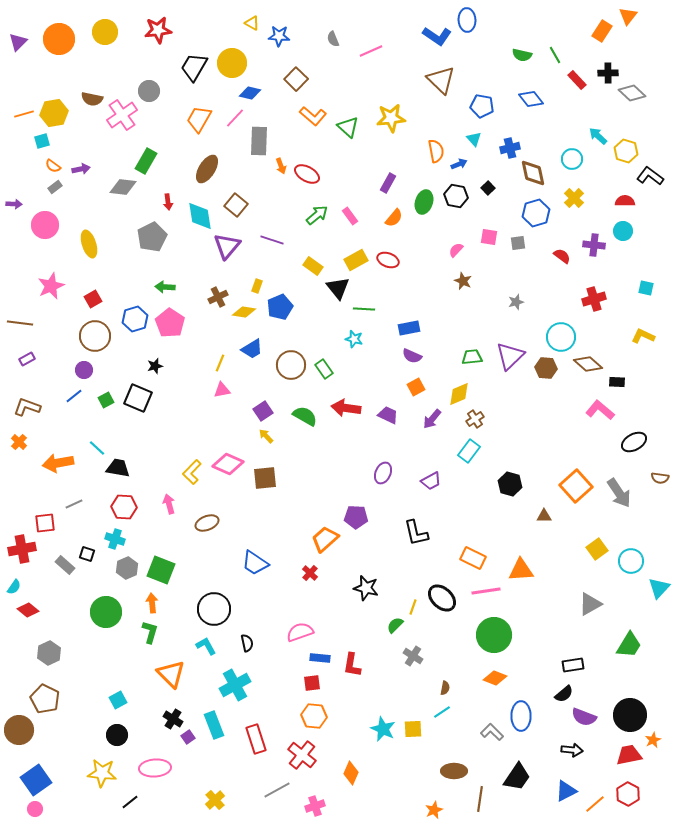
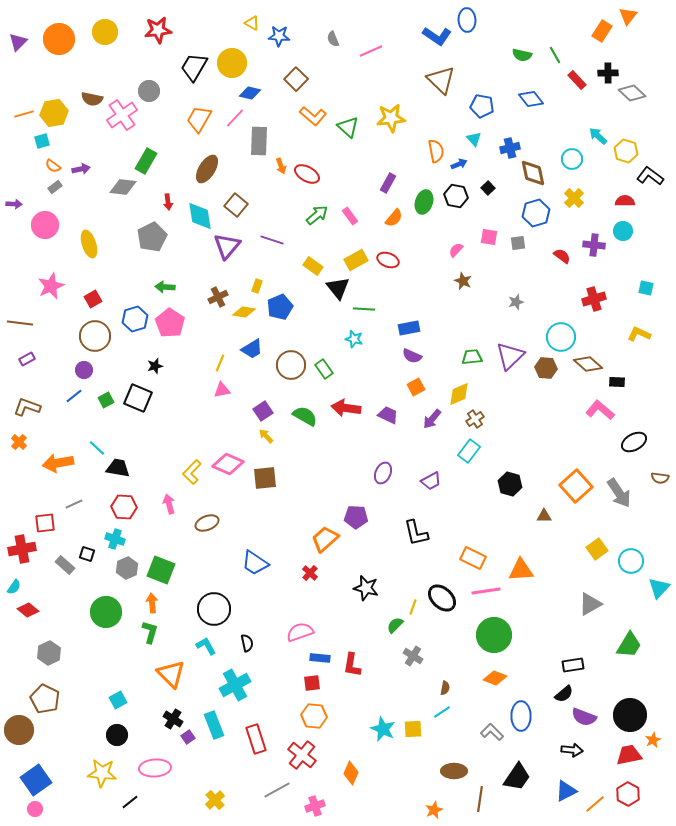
yellow L-shape at (643, 336): moved 4 px left, 2 px up
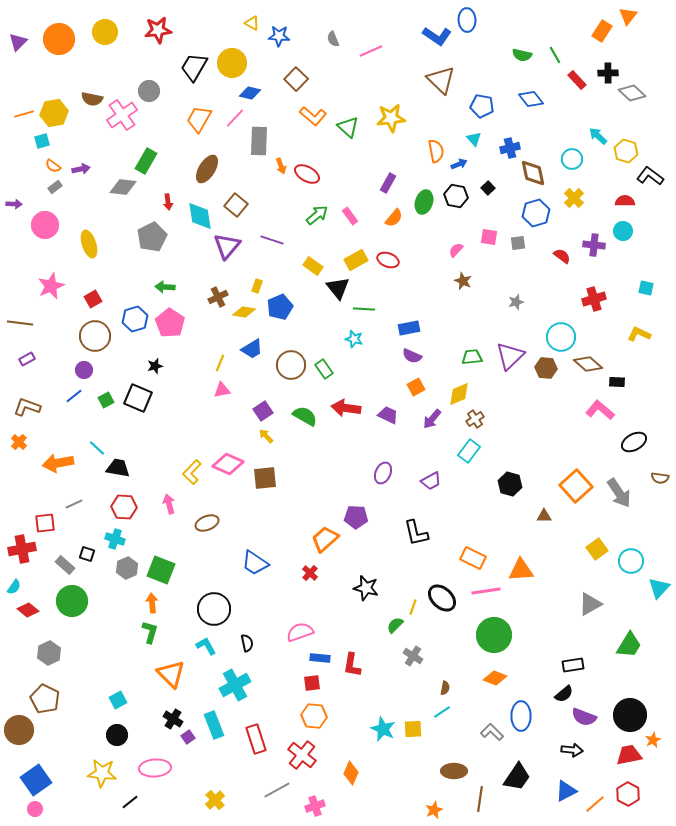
green circle at (106, 612): moved 34 px left, 11 px up
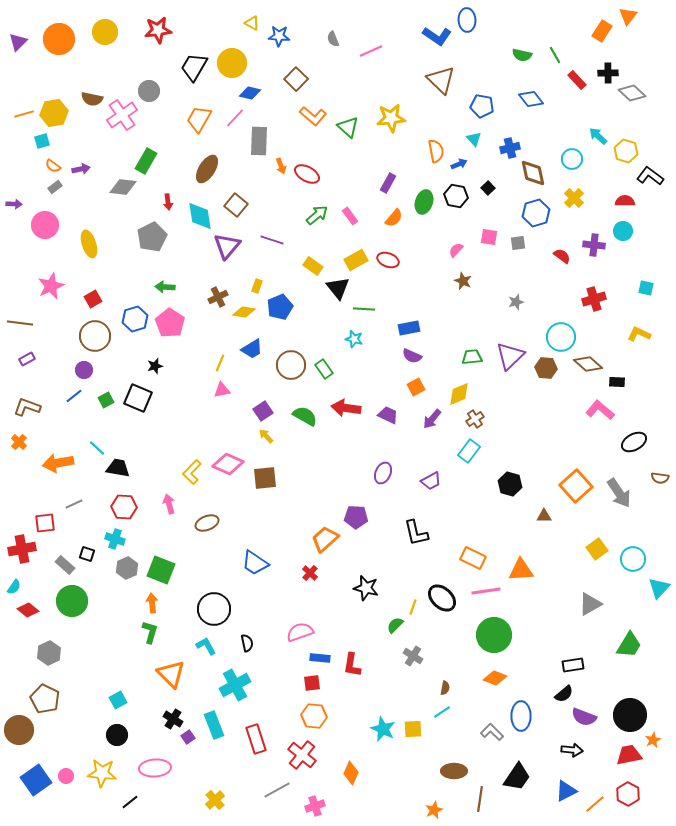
cyan circle at (631, 561): moved 2 px right, 2 px up
pink circle at (35, 809): moved 31 px right, 33 px up
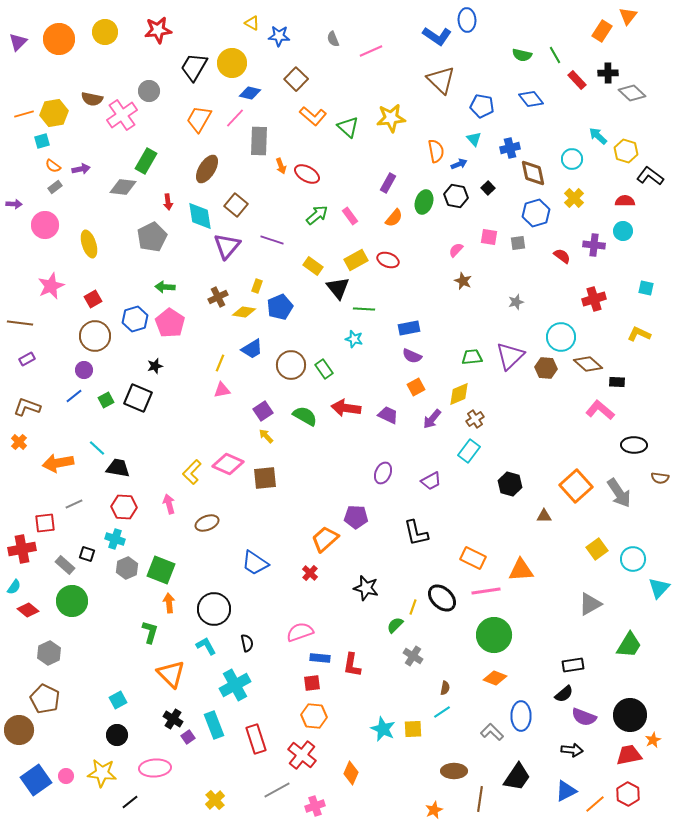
black ellipse at (634, 442): moved 3 px down; rotated 30 degrees clockwise
orange arrow at (152, 603): moved 17 px right
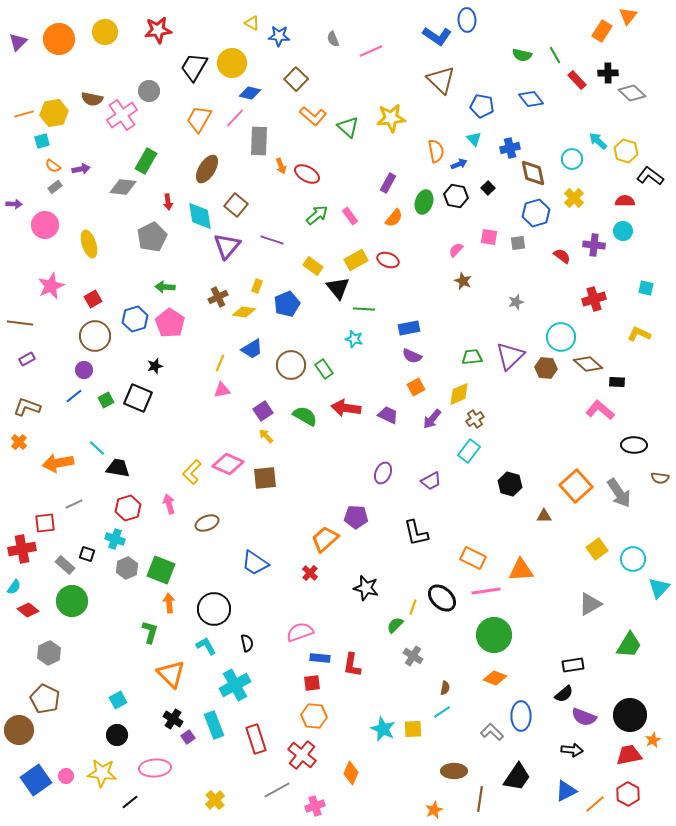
cyan arrow at (598, 136): moved 5 px down
blue pentagon at (280, 307): moved 7 px right, 3 px up
red hexagon at (124, 507): moved 4 px right, 1 px down; rotated 20 degrees counterclockwise
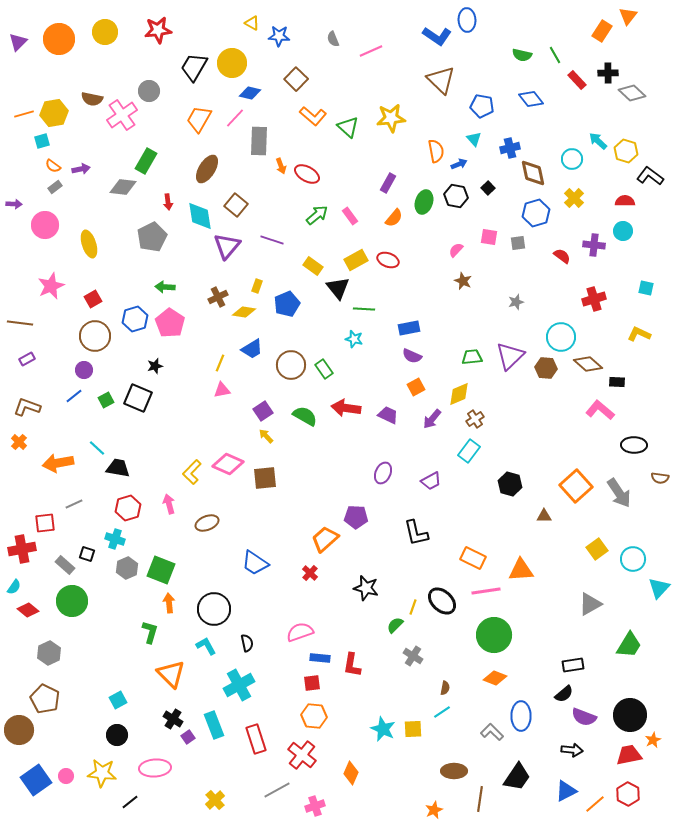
black ellipse at (442, 598): moved 3 px down
cyan cross at (235, 685): moved 4 px right
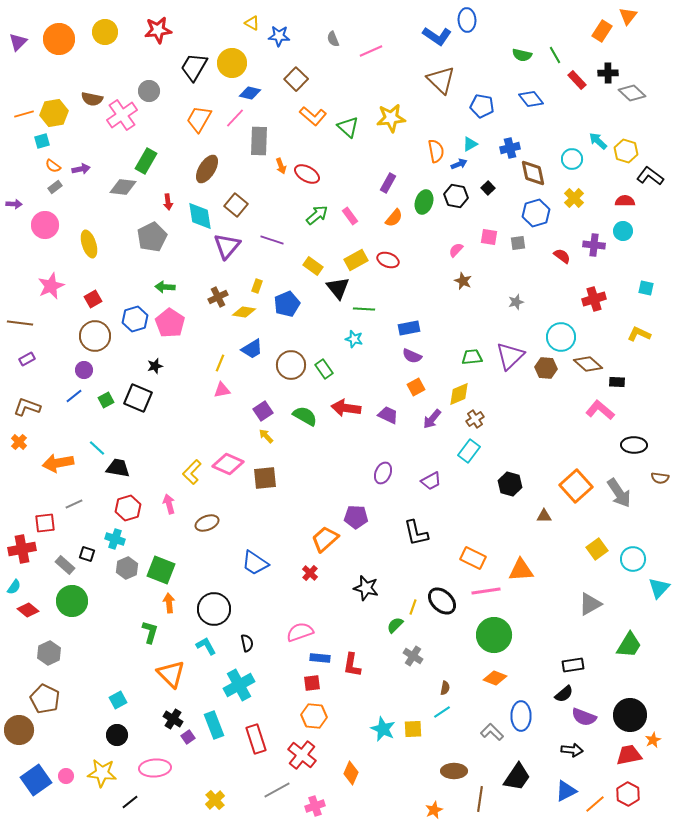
cyan triangle at (474, 139): moved 4 px left, 5 px down; rotated 42 degrees clockwise
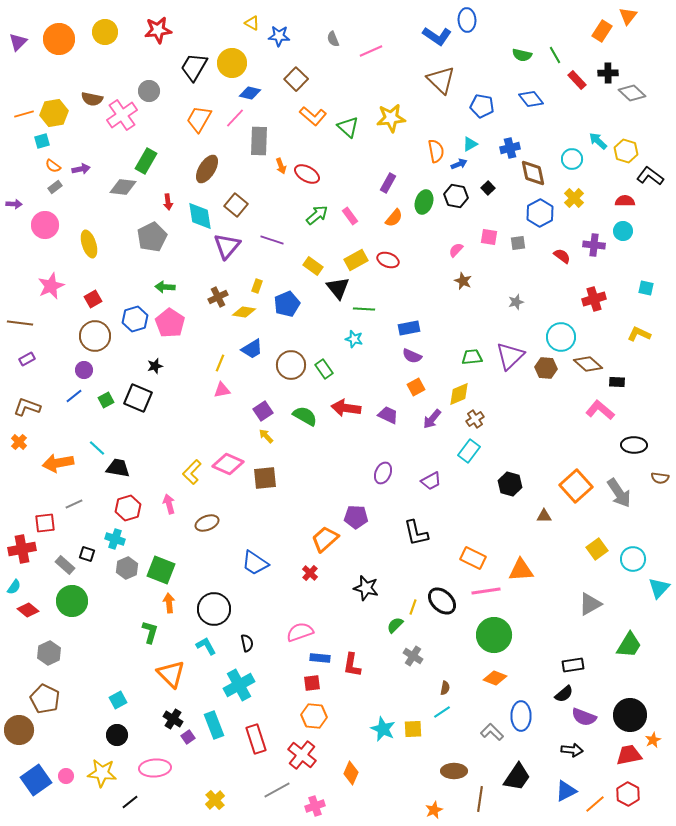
blue hexagon at (536, 213): moved 4 px right; rotated 12 degrees counterclockwise
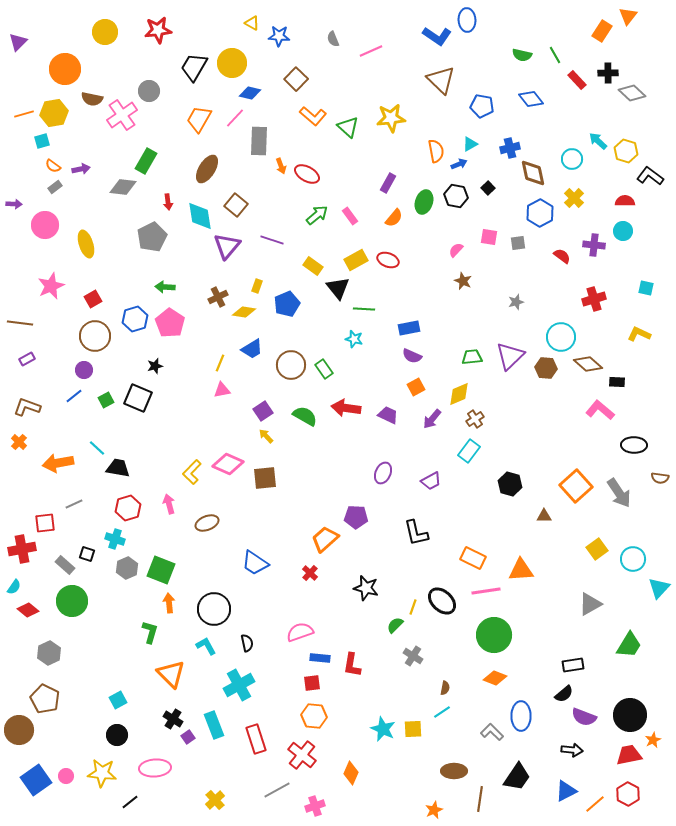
orange circle at (59, 39): moved 6 px right, 30 px down
yellow ellipse at (89, 244): moved 3 px left
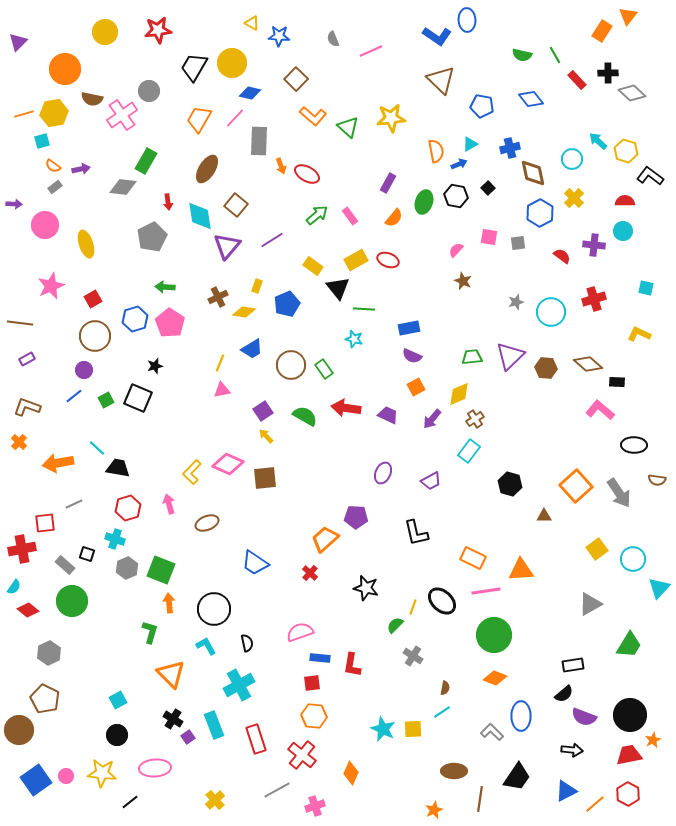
purple line at (272, 240): rotated 50 degrees counterclockwise
cyan circle at (561, 337): moved 10 px left, 25 px up
brown semicircle at (660, 478): moved 3 px left, 2 px down
